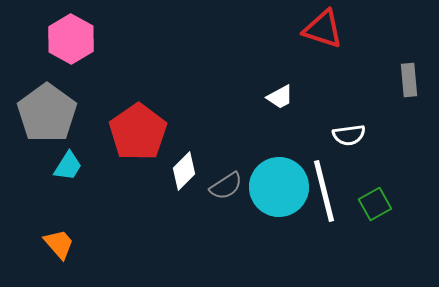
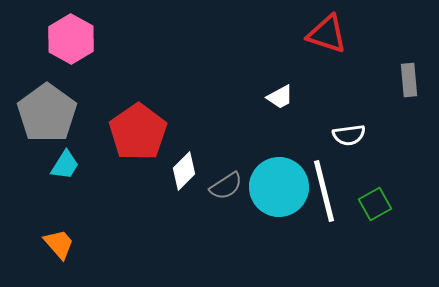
red triangle: moved 4 px right, 5 px down
cyan trapezoid: moved 3 px left, 1 px up
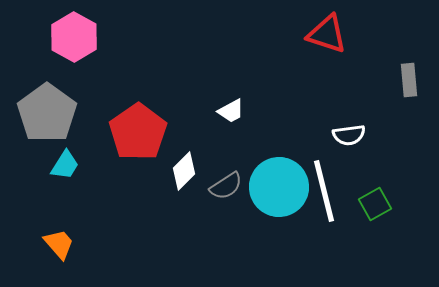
pink hexagon: moved 3 px right, 2 px up
white trapezoid: moved 49 px left, 14 px down
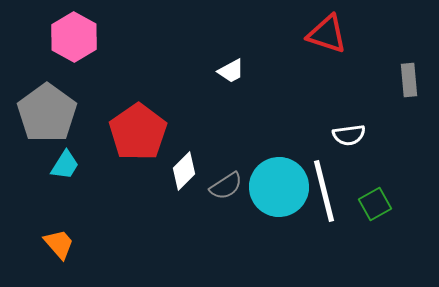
white trapezoid: moved 40 px up
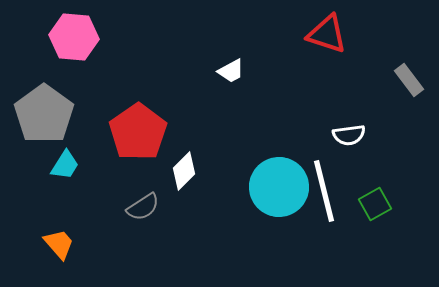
pink hexagon: rotated 24 degrees counterclockwise
gray rectangle: rotated 32 degrees counterclockwise
gray pentagon: moved 3 px left, 1 px down
gray semicircle: moved 83 px left, 21 px down
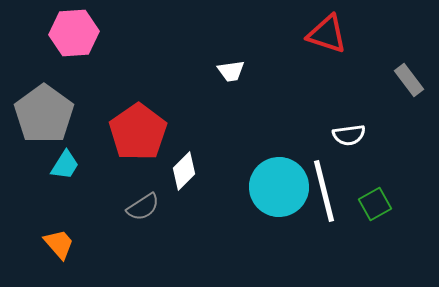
pink hexagon: moved 4 px up; rotated 9 degrees counterclockwise
white trapezoid: rotated 20 degrees clockwise
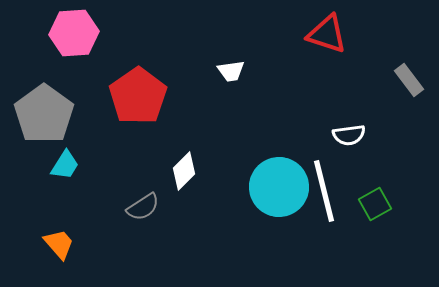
red pentagon: moved 36 px up
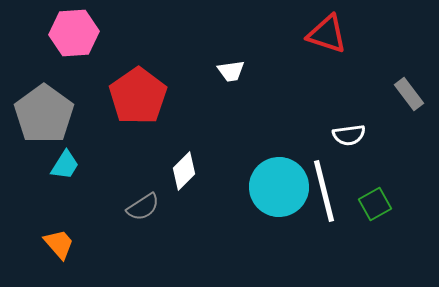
gray rectangle: moved 14 px down
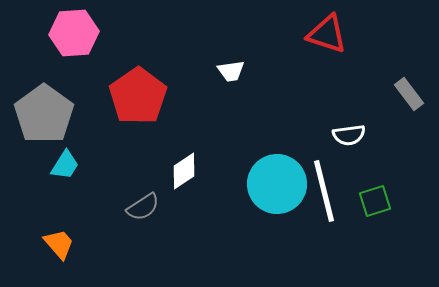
white diamond: rotated 12 degrees clockwise
cyan circle: moved 2 px left, 3 px up
green square: moved 3 px up; rotated 12 degrees clockwise
